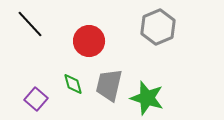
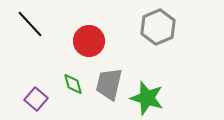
gray trapezoid: moved 1 px up
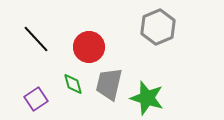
black line: moved 6 px right, 15 px down
red circle: moved 6 px down
purple square: rotated 15 degrees clockwise
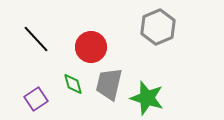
red circle: moved 2 px right
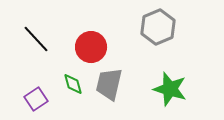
green star: moved 23 px right, 9 px up
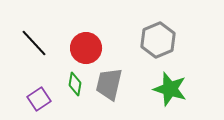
gray hexagon: moved 13 px down
black line: moved 2 px left, 4 px down
red circle: moved 5 px left, 1 px down
green diamond: moved 2 px right; rotated 25 degrees clockwise
purple square: moved 3 px right
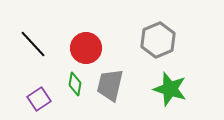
black line: moved 1 px left, 1 px down
gray trapezoid: moved 1 px right, 1 px down
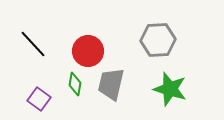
gray hexagon: rotated 20 degrees clockwise
red circle: moved 2 px right, 3 px down
gray trapezoid: moved 1 px right, 1 px up
purple square: rotated 20 degrees counterclockwise
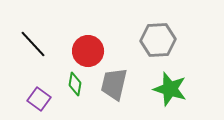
gray trapezoid: moved 3 px right
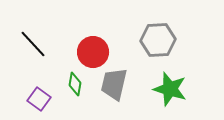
red circle: moved 5 px right, 1 px down
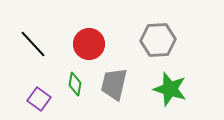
red circle: moved 4 px left, 8 px up
